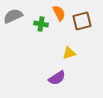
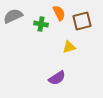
yellow triangle: moved 6 px up
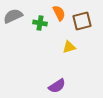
green cross: moved 1 px left, 1 px up
purple semicircle: moved 8 px down
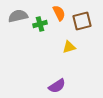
gray semicircle: moved 5 px right; rotated 12 degrees clockwise
green cross: moved 1 px down; rotated 24 degrees counterclockwise
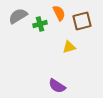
gray semicircle: rotated 18 degrees counterclockwise
purple semicircle: rotated 66 degrees clockwise
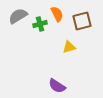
orange semicircle: moved 2 px left, 1 px down
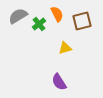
green cross: moved 1 px left; rotated 24 degrees counterclockwise
yellow triangle: moved 4 px left, 1 px down
purple semicircle: moved 2 px right, 4 px up; rotated 24 degrees clockwise
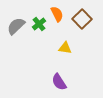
gray semicircle: moved 2 px left, 10 px down; rotated 12 degrees counterclockwise
brown square: moved 2 px up; rotated 30 degrees counterclockwise
yellow triangle: rotated 24 degrees clockwise
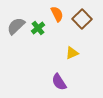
green cross: moved 1 px left, 4 px down
yellow triangle: moved 7 px right, 5 px down; rotated 32 degrees counterclockwise
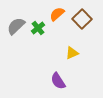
orange semicircle: rotated 105 degrees counterclockwise
purple semicircle: moved 1 px left, 1 px up
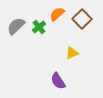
green cross: moved 1 px right, 1 px up
